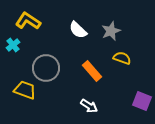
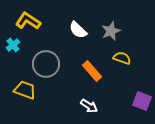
gray circle: moved 4 px up
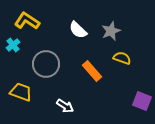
yellow L-shape: moved 1 px left
yellow trapezoid: moved 4 px left, 2 px down
white arrow: moved 24 px left
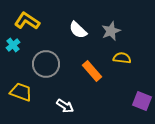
yellow semicircle: rotated 12 degrees counterclockwise
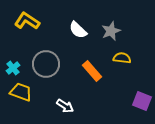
cyan cross: moved 23 px down
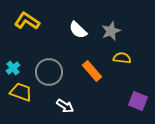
gray circle: moved 3 px right, 8 px down
purple square: moved 4 px left
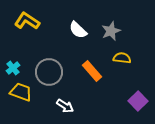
purple square: rotated 24 degrees clockwise
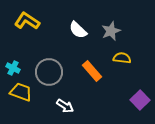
cyan cross: rotated 24 degrees counterclockwise
purple square: moved 2 px right, 1 px up
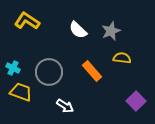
purple square: moved 4 px left, 1 px down
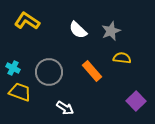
yellow trapezoid: moved 1 px left
white arrow: moved 2 px down
